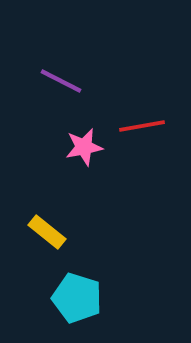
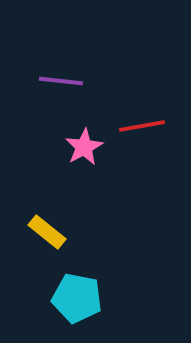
purple line: rotated 21 degrees counterclockwise
pink star: rotated 18 degrees counterclockwise
cyan pentagon: rotated 6 degrees counterclockwise
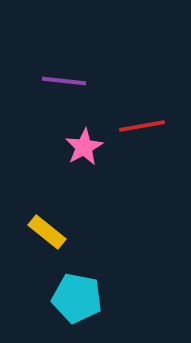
purple line: moved 3 px right
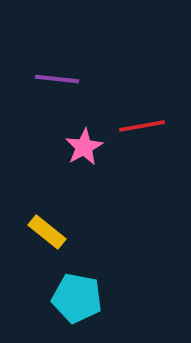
purple line: moved 7 px left, 2 px up
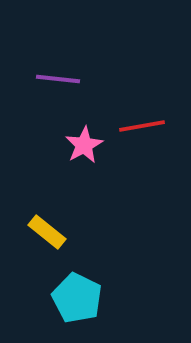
purple line: moved 1 px right
pink star: moved 2 px up
cyan pentagon: rotated 15 degrees clockwise
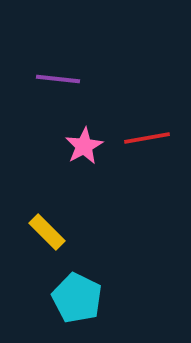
red line: moved 5 px right, 12 px down
pink star: moved 1 px down
yellow rectangle: rotated 6 degrees clockwise
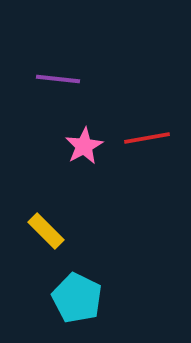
yellow rectangle: moved 1 px left, 1 px up
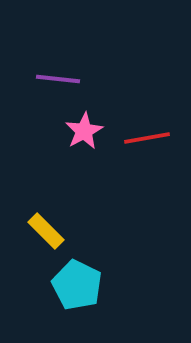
pink star: moved 15 px up
cyan pentagon: moved 13 px up
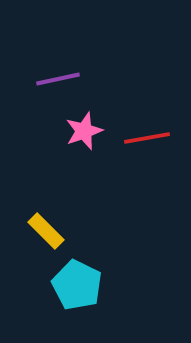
purple line: rotated 18 degrees counterclockwise
pink star: rotated 9 degrees clockwise
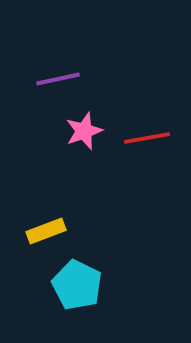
yellow rectangle: rotated 66 degrees counterclockwise
